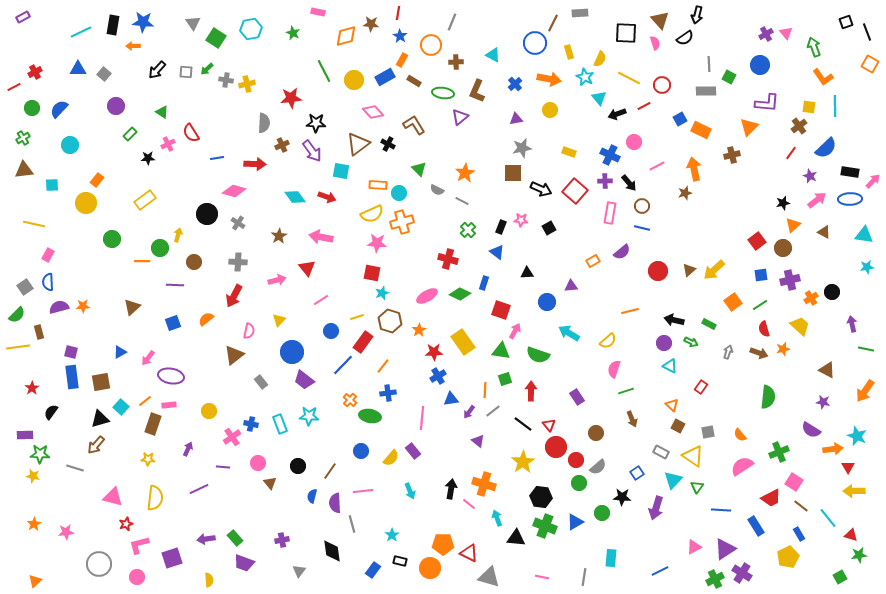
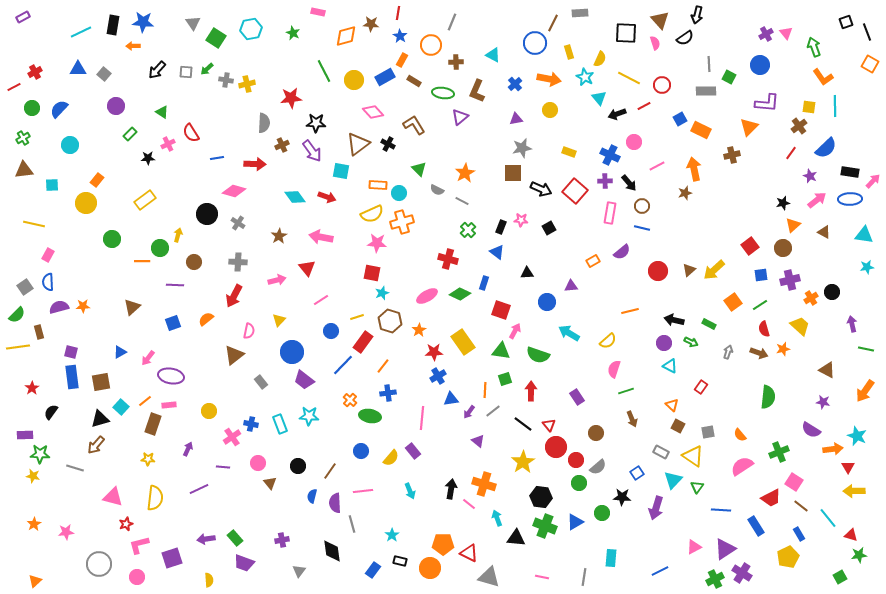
red square at (757, 241): moved 7 px left, 5 px down
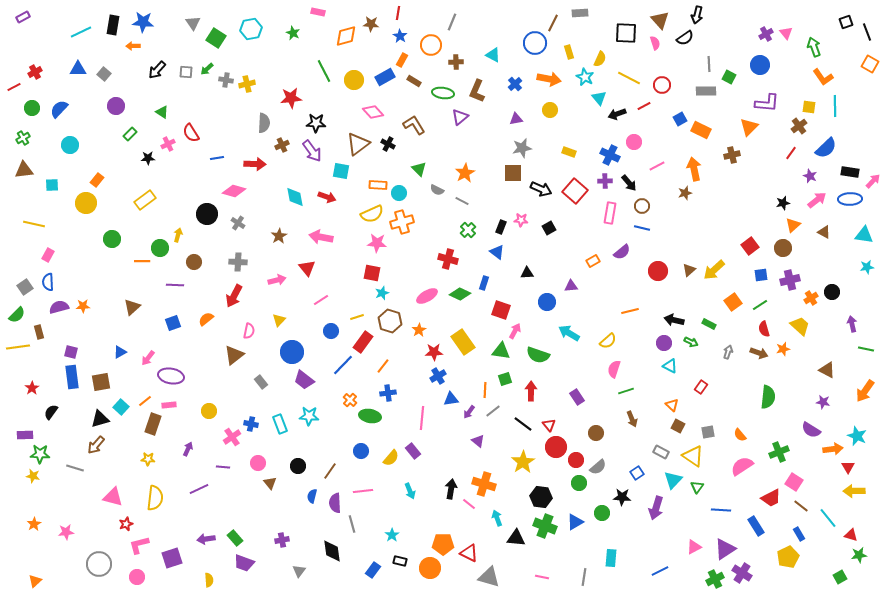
cyan diamond at (295, 197): rotated 25 degrees clockwise
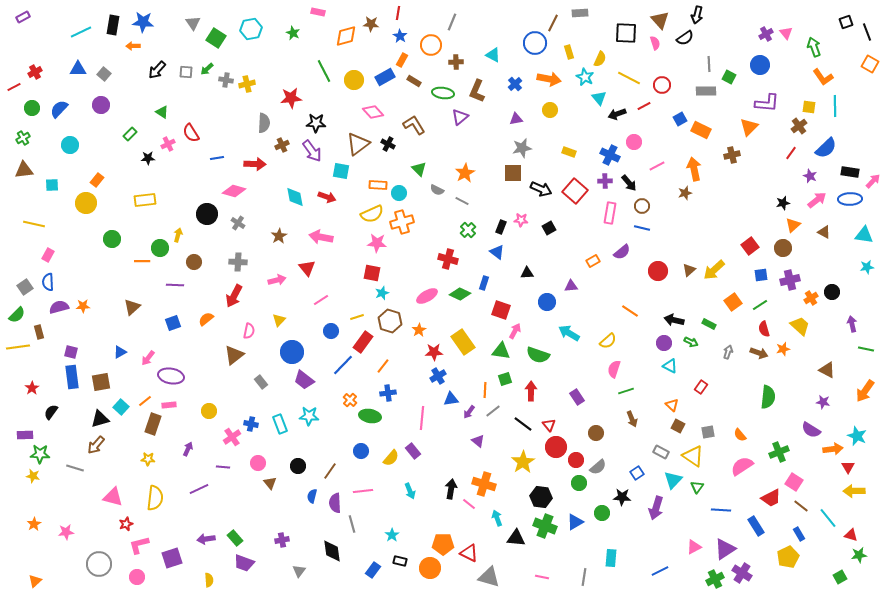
purple circle at (116, 106): moved 15 px left, 1 px up
yellow rectangle at (145, 200): rotated 30 degrees clockwise
orange line at (630, 311): rotated 48 degrees clockwise
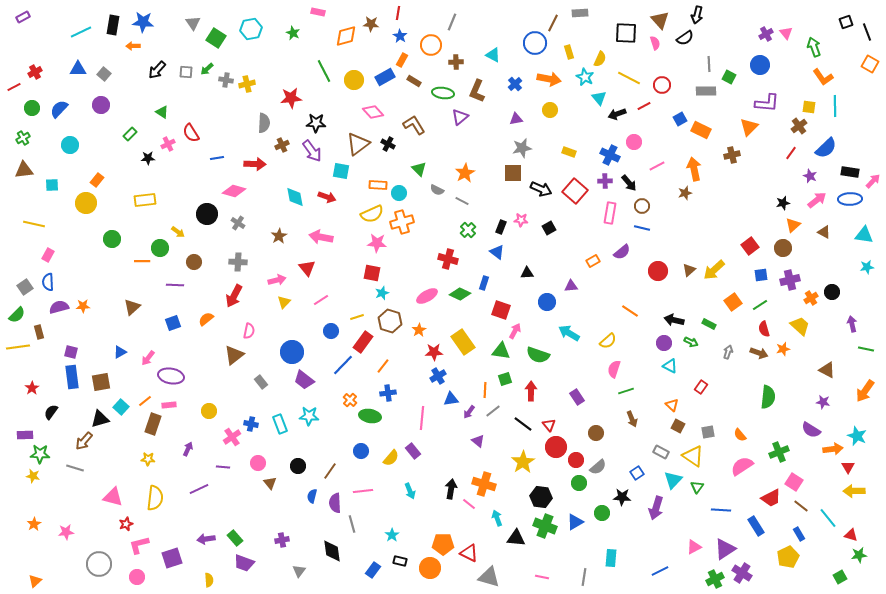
yellow arrow at (178, 235): moved 3 px up; rotated 112 degrees clockwise
yellow triangle at (279, 320): moved 5 px right, 18 px up
brown arrow at (96, 445): moved 12 px left, 4 px up
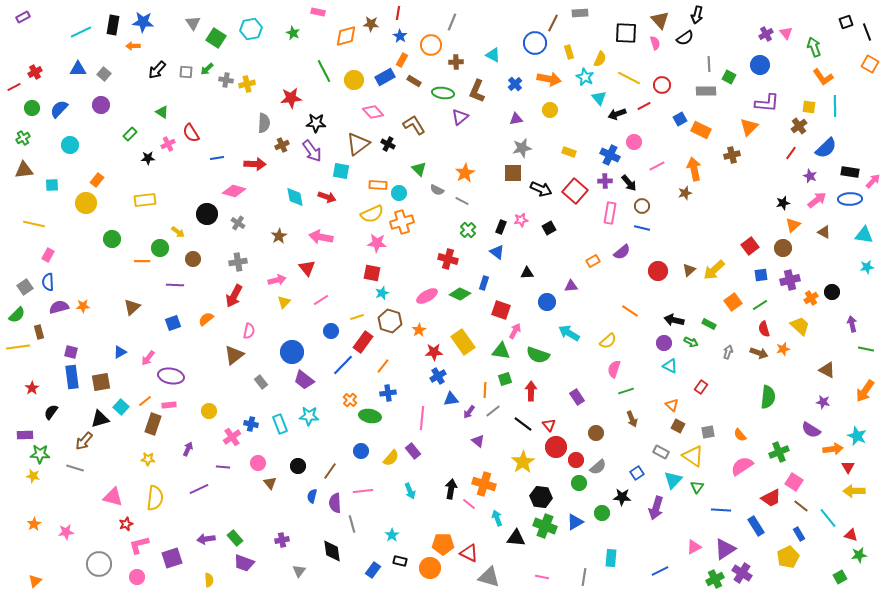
pink star at (521, 220): rotated 16 degrees counterclockwise
brown circle at (194, 262): moved 1 px left, 3 px up
gray cross at (238, 262): rotated 12 degrees counterclockwise
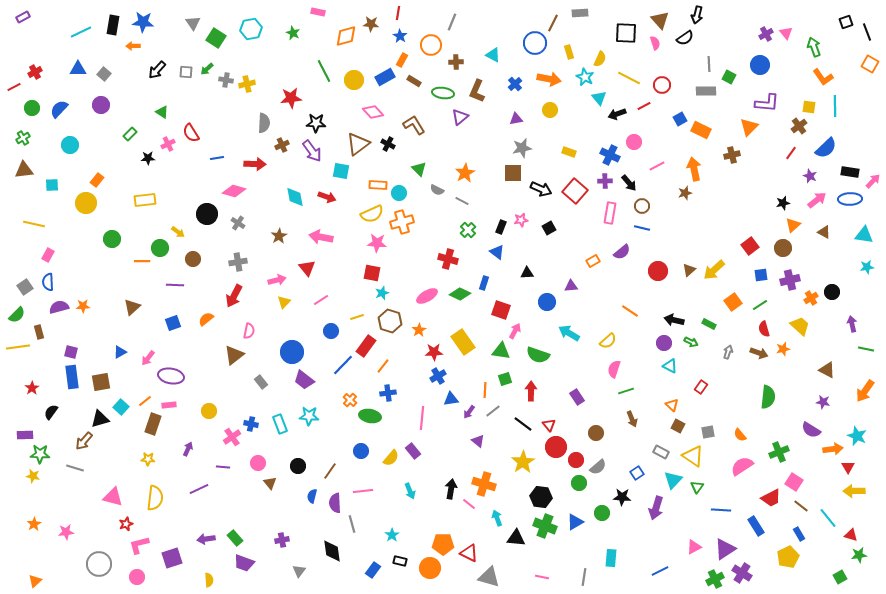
red rectangle at (363, 342): moved 3 px right, 4 px down
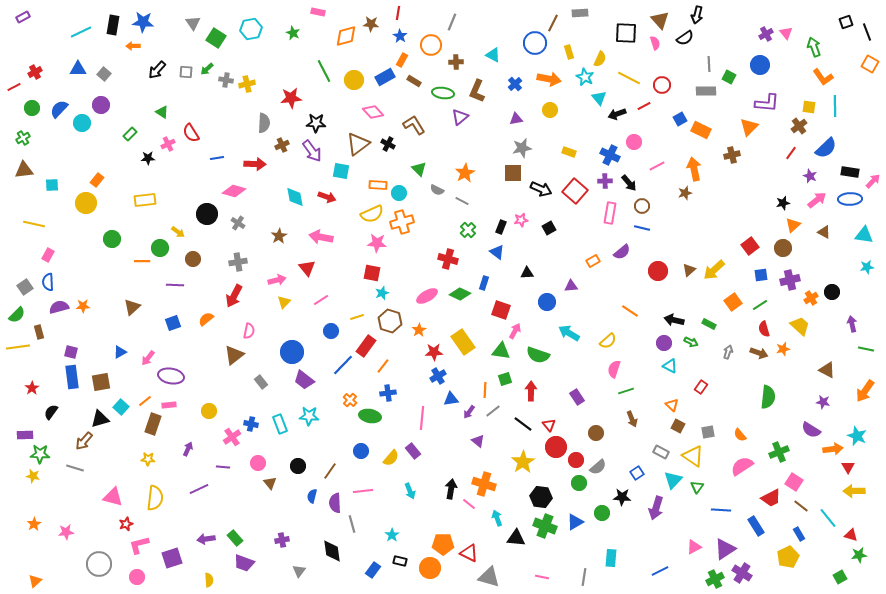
cyan circle at (70, 145): moved 12 px right, 22 px up
